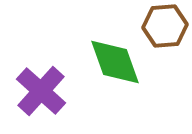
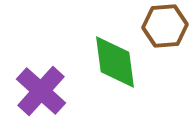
green diamond: rotated 12 degrees clockwise
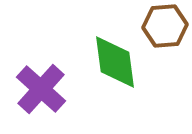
purple cross: moved 2 px up
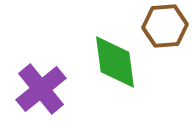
purple cross: rotated 9 degrees clockwise
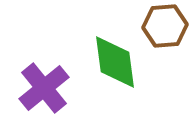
purple cross: moved 3 px right, 1 px up
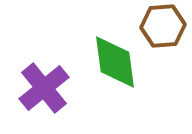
brown hexagon: moved 2 px left
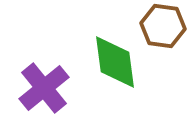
brown hexagon: rotated 12 degrees clockwise
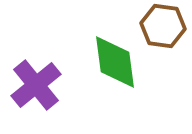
purple cross: moved 8 px left, 3 px up
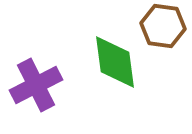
purple cross: rotated 12 degrees clockwise
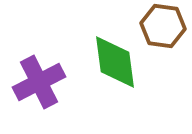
purple cross: moved 3 px right, 3 px up
